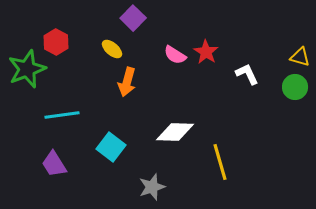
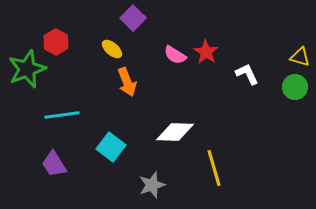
orange arrow: rotated 36 degrees counterclockwise
yellow line: moved 6 px left, 6 px down
gray star: moved 2 px up
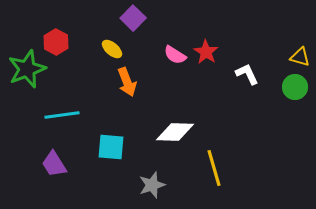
cyan square: rotated 32 degrees counterclockwise
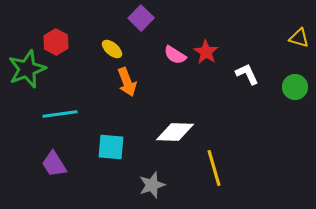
purple square: moved 8 px right
yellow triangle: moved 1 px left, 19 px up
cyan line: moved 2 px left, 1 px up
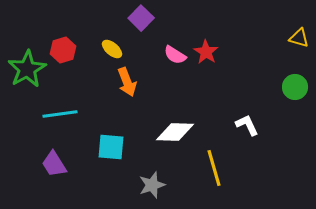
red hexagon: moved 7 px right, 8 px down; rotated 15 degrees clockwise
green star: rotated 9 degrees counterclockwise
white L-shape: moved 51 px down
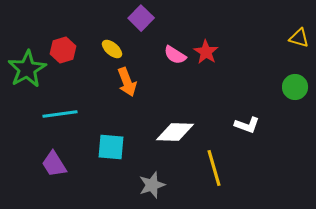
white L-shape: rotated 135 degrees clockwise
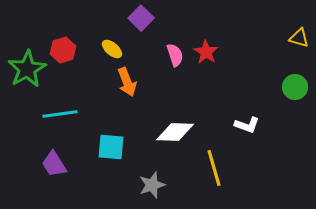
pink semicircle: rotated 140 degrees counterclockwise
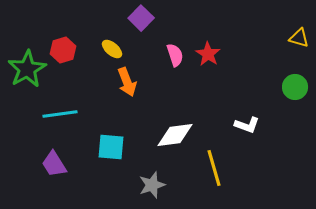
red star: moved 2 px right, 2 px down
white diamond: moved 3 px down; rotated 9 degrees counterclockwise
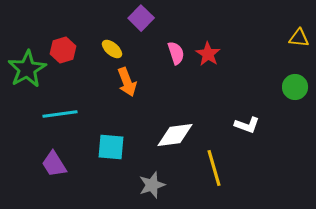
yellow triangle: rotated 10 degrees counterclockwise
pink semicircle: moved 1 px right, 2 px up
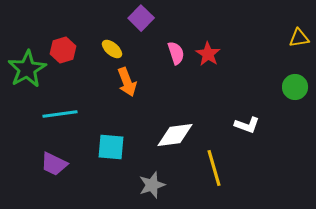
yellow triangle: rotated 15 degrees counterclockwise
purple trapezoid: rotated 32 degrees counterclockwise
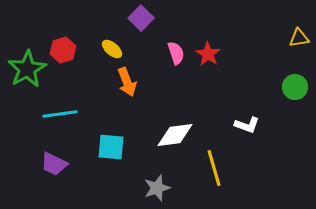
gray star: moved 5 px right, 3 px down
